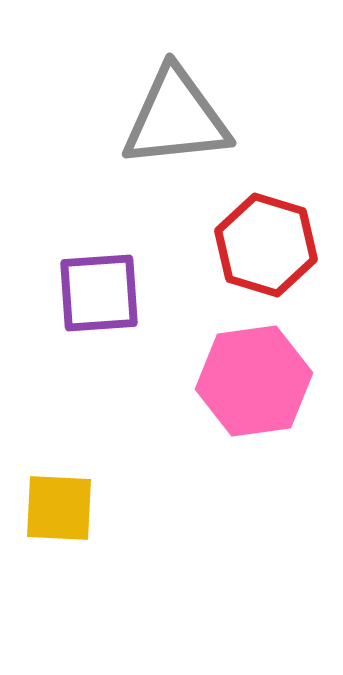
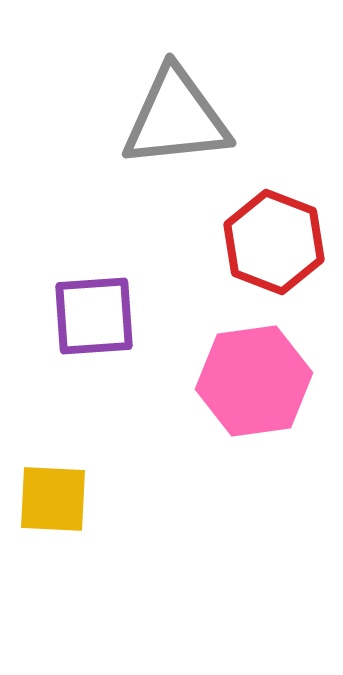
red hexagon: moved 8 px right, 3 px up; rotated 4 degrees clockwise
purple square: moved 5 px left, 23 px down
yellow square: moved 6 px left, 9 px up
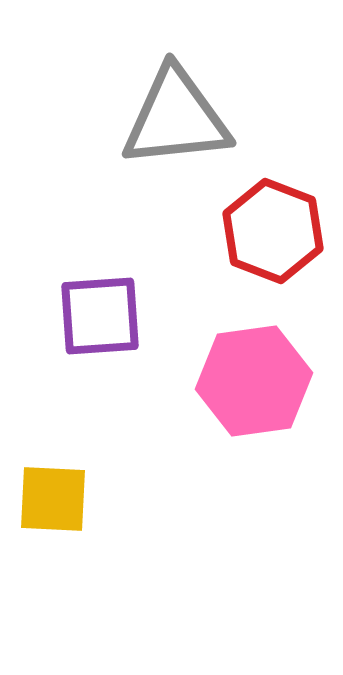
red hexagon: moved 1 px left, 11 px up
purple square: moved 6 px right
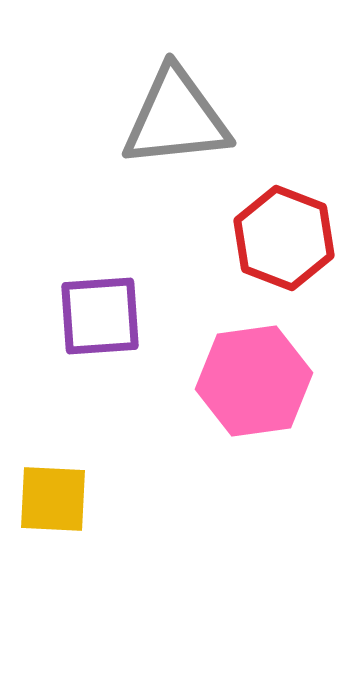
red hexagon: moved 11 px right, 7 px down
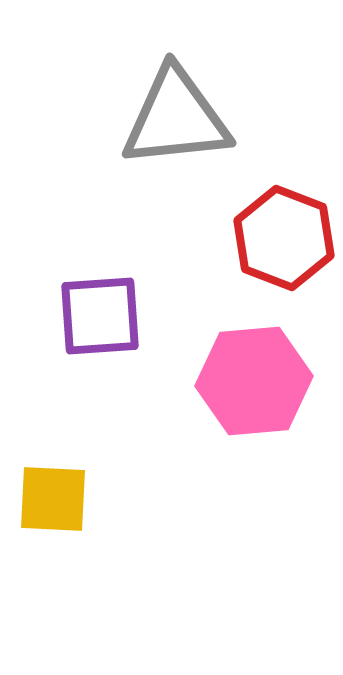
pink hexagon: rotated 3 degrees clockwise
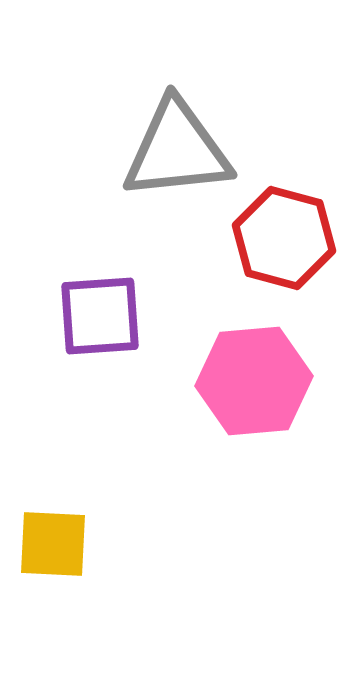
gray triangle: moved 1 px right, 32 px down
red hexagon: rotated 6 degrees counterclockwise
yellow square: moved 45 px down
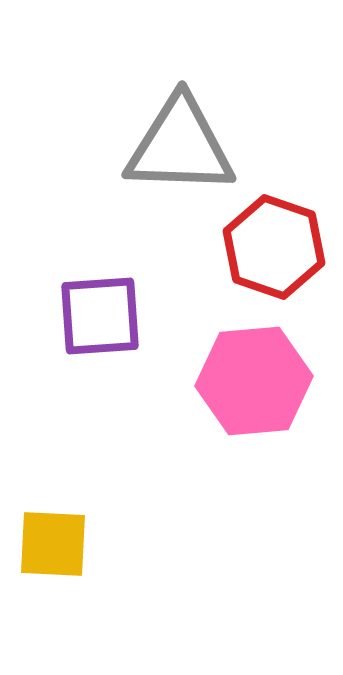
gray triangle: moved 3 px right, 4 px up; rotated 8 degrees clockwise
red hexagon: moved 10 px left, 9 px down; rotated 4 degrees clockwise
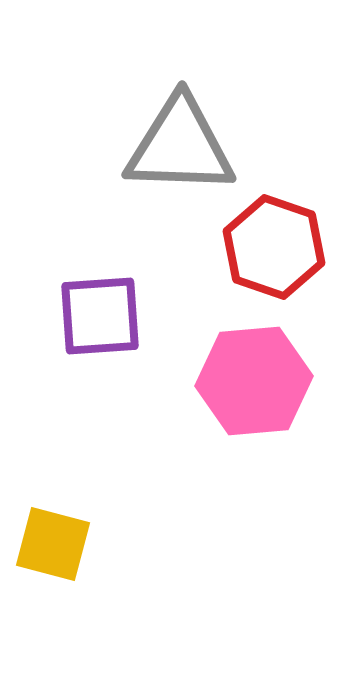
yellow square: rotated 12 degrees clockwise
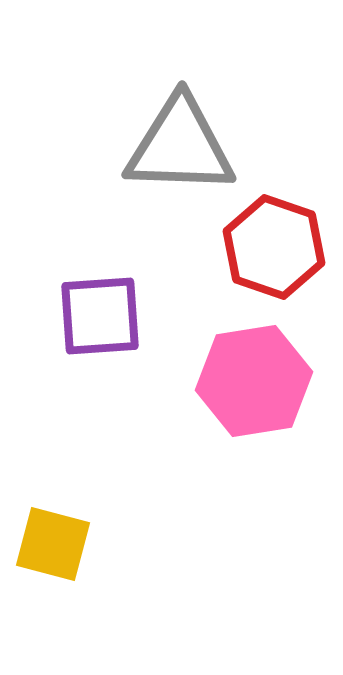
pink hexagon: rotated 4 degrees counterclockwise
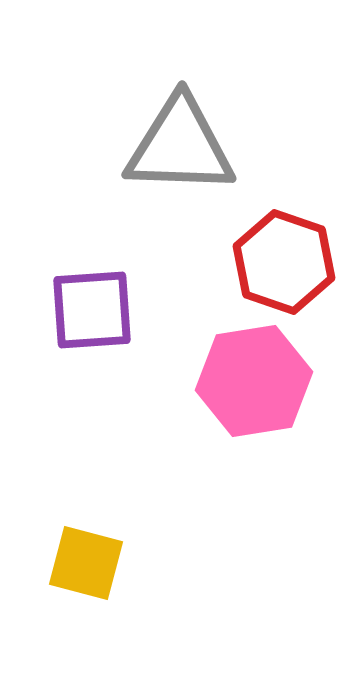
red hexagon: moved 10 px right, 15 px down
purple square: moved 8 px left, 6 px up
yellow square: moved 33 px right, 19 px down
